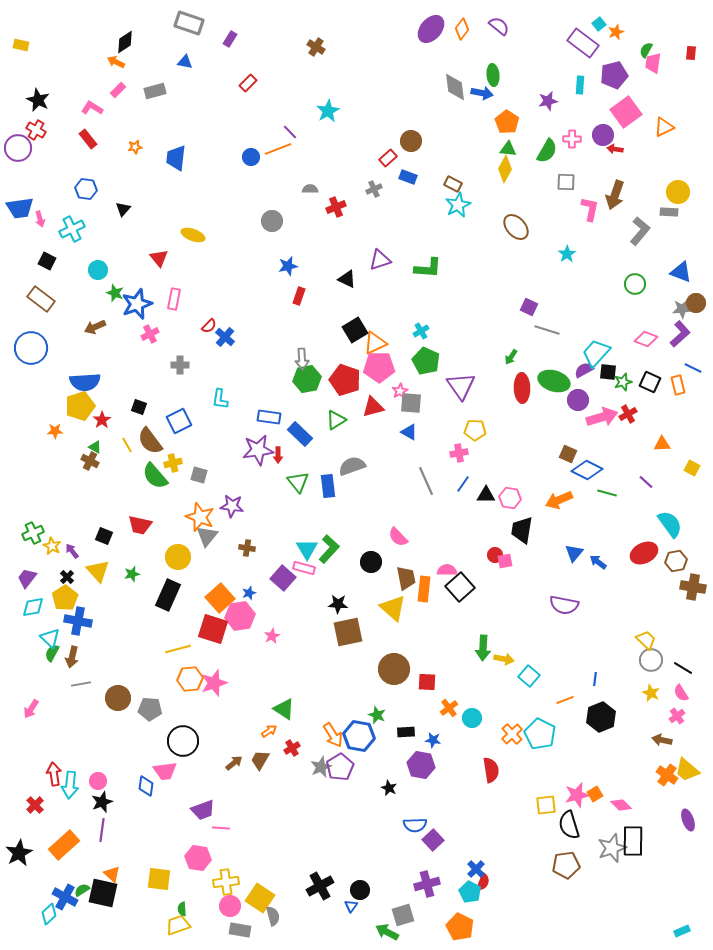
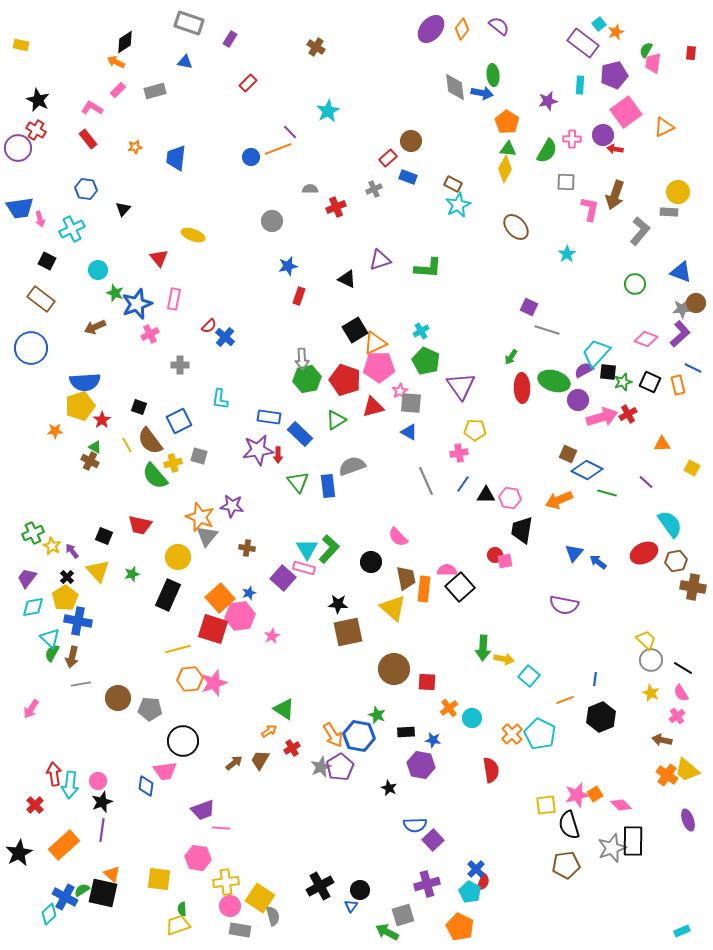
gray square at (199, 475): moved 19 px up
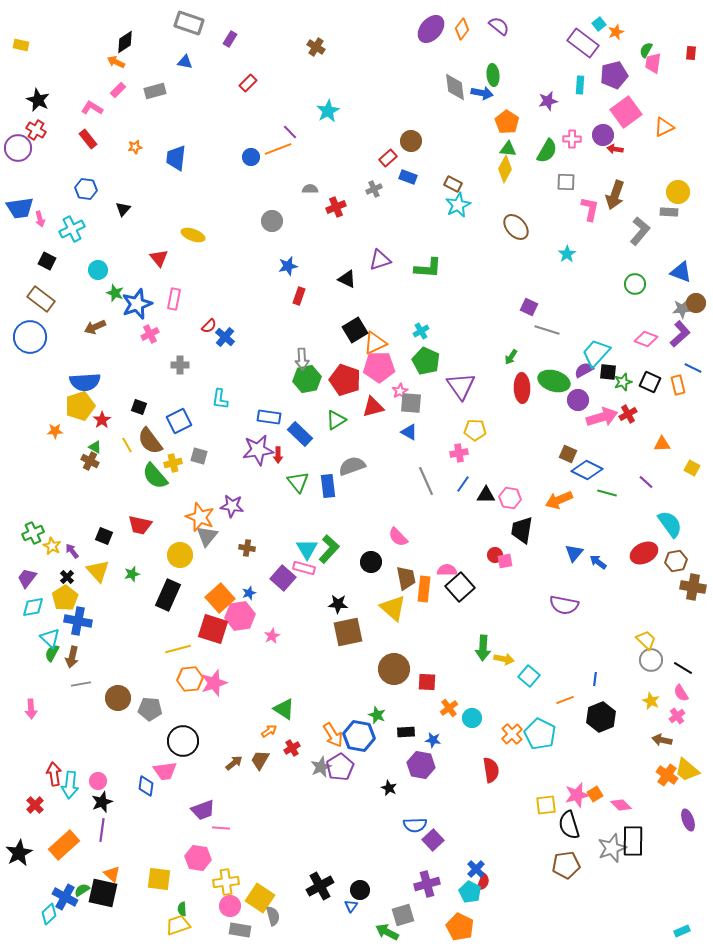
blue circle at (31, 348): moved 1 px left, 11 px up
yellow circle at (178, 557): moved 2 px right, 2 px up
yellow star at (651, 693): moved 8 px down
pink arrow at (31, 709): rotated 36 degrees counterclockwise
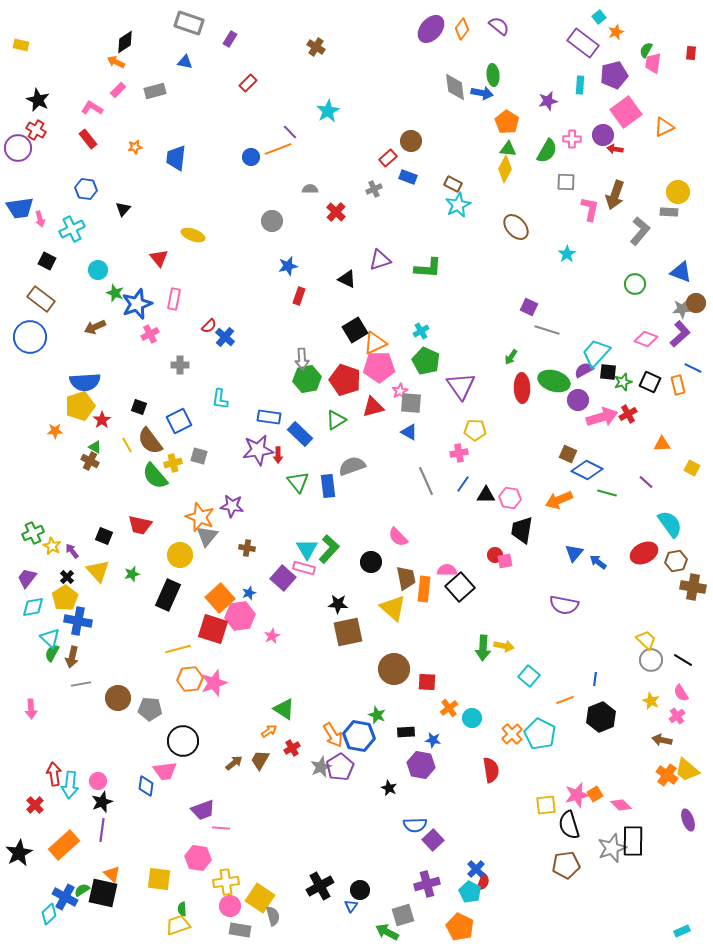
cyan square at (599, 24): moved 7 px up
red cross at (336, 207): moved 5 px down; rotated 24 degrees counterclockwise
yellow arrow at (504, 659): moved 13 px up
black line at (683, 668): moved 8 px up
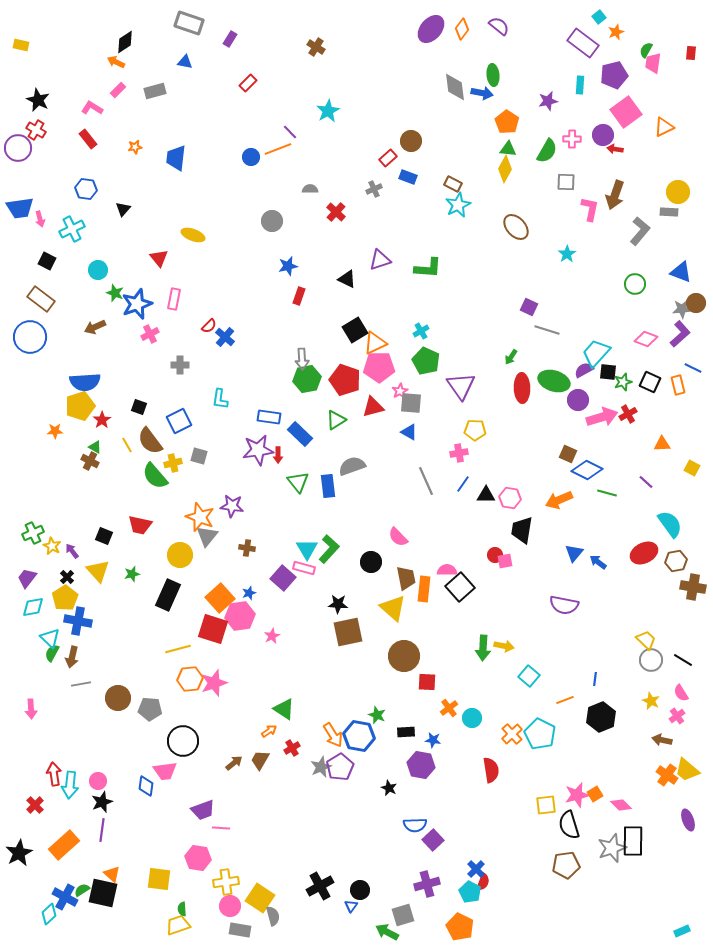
brown circle at (394, 669): moved 10 px right, 13 px up
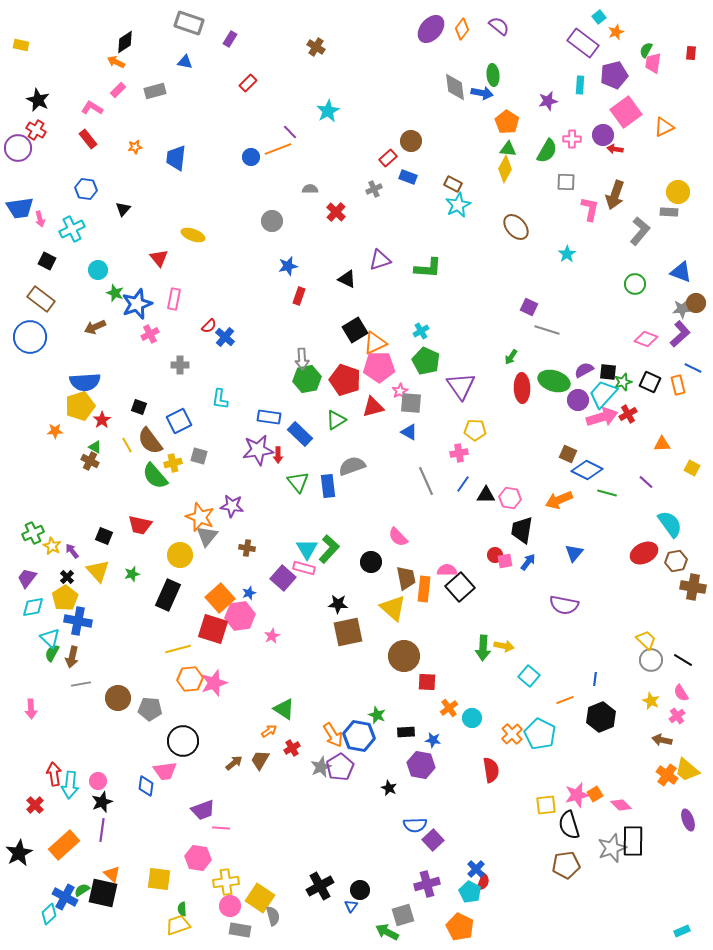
cyan trapezoid at (596, 353): moved 7 px right, 41 px down
blue arrow at (598, 562): moved 70 px left; rotated 90 degrees clockwise
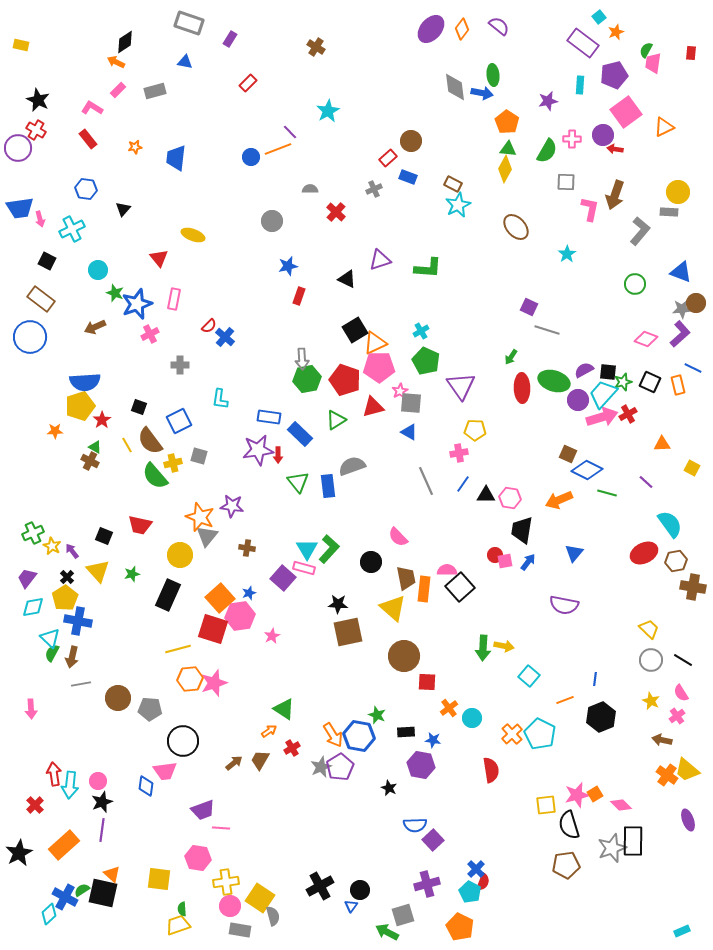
yellow trapezoid at (646, 640): moved 3 px right, 11 px up
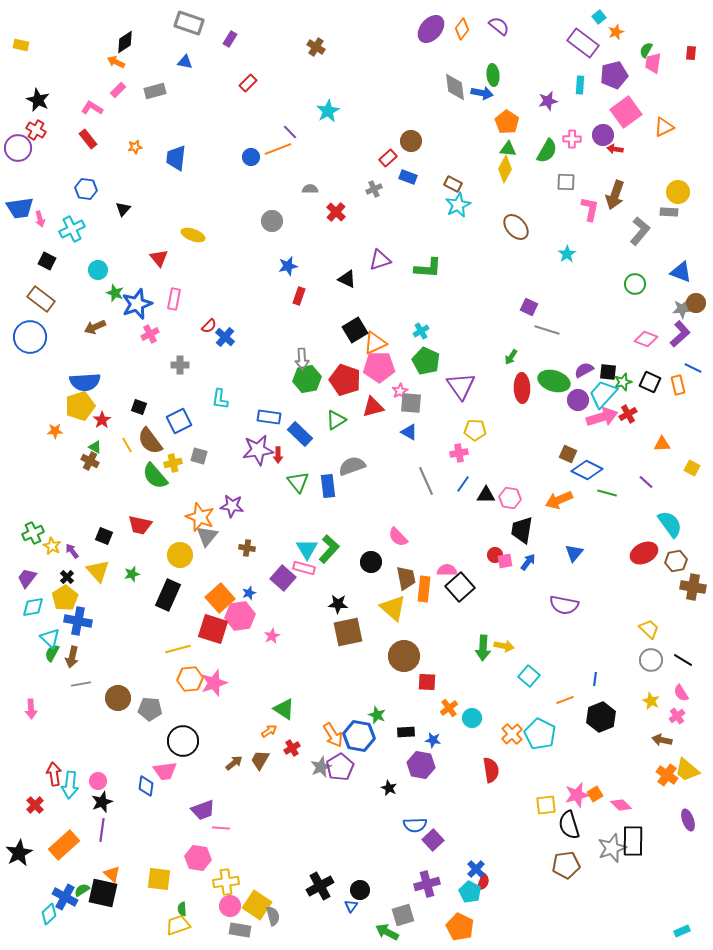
yellow square at (260, 898): moved 3 px left, 7 px down
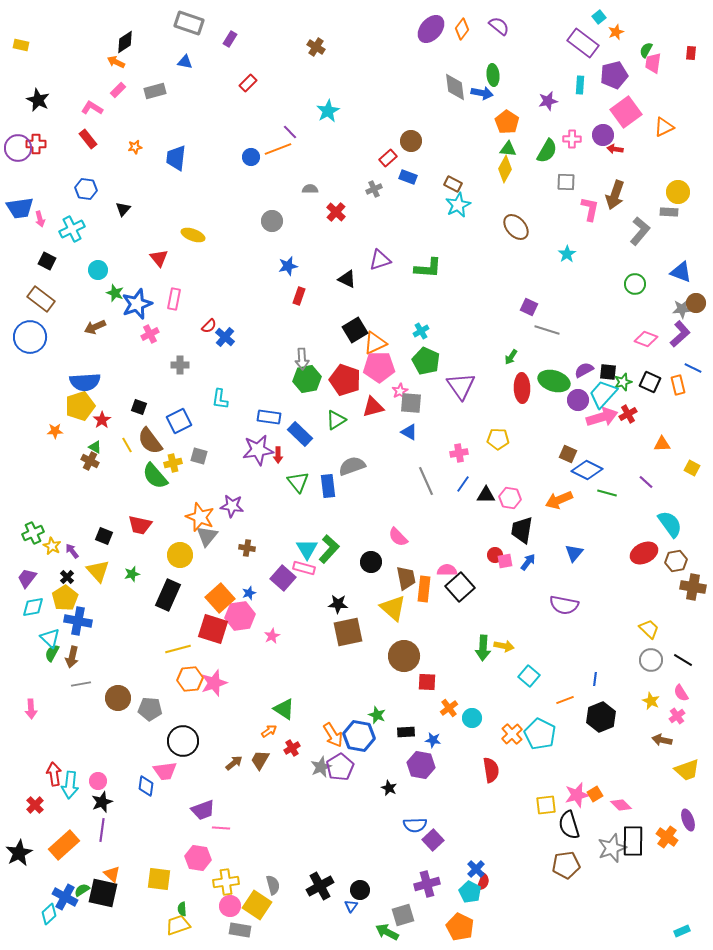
red cross at (36, 130): moved 14 px down; rotated 30 degrees counterclockwise
yellow pentagon at (475, 430): moved 23 px right, 9 px down
yellow trapezoid at (687, 770): rotated 60 degrees counterclockwise
orange cross at (667, 775): moved 62 px down
gray semicircle at (273, 916): moved 31 px up
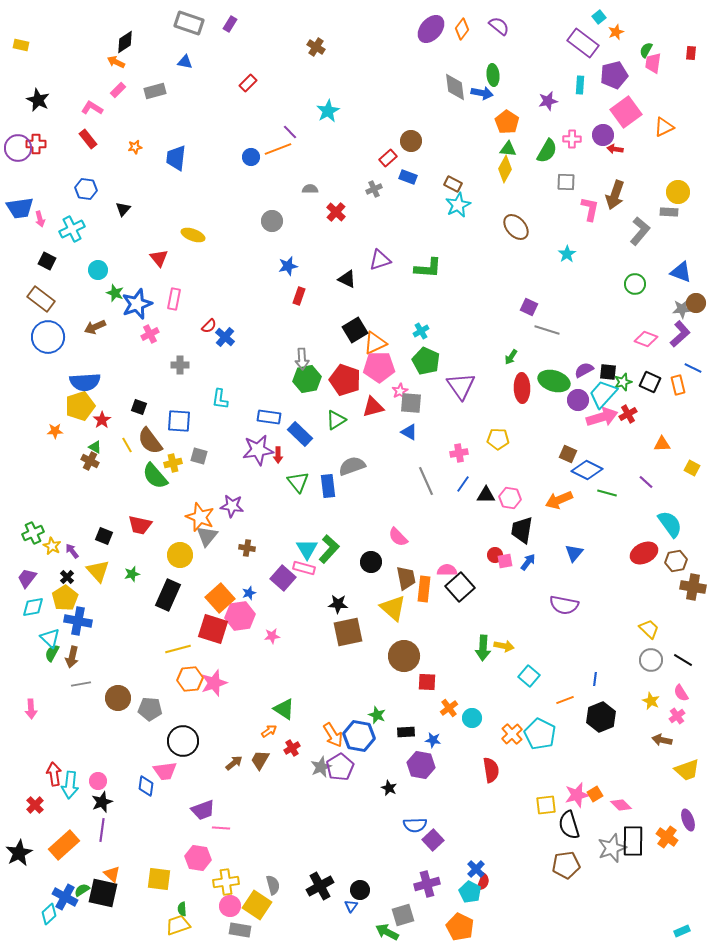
purple rectangle at (230, 39): moved 15 px up
blue circle at (30, 337): moved 18 px right
blue square at (179, 421): rotated 30 degrees clockwise
pink star at (272, 636): rotated 21 degrees clockwise
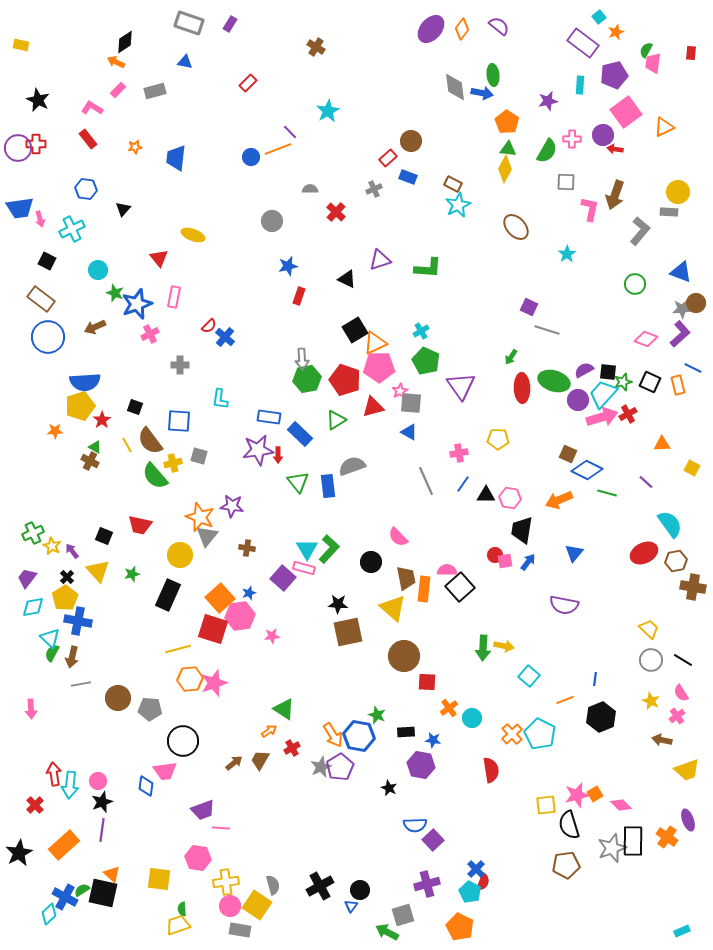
pink rectangle at (174, 299): moved 2 px up
black square at (139, 407): moved 4 px left
